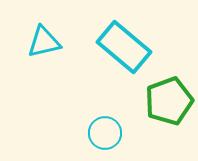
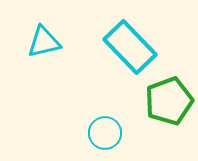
cyan rectangle: moved 6 px right; rotated 6 degrees clockwise
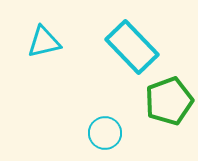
cyan rectangle: moved 2 px right
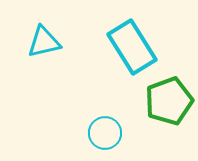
cyan rectangle: rotated 12 degrees clockwise
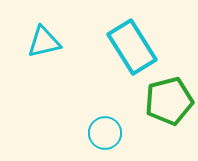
green pentagon: rotated 6 degrees clockwise
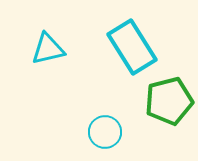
cyan triangle: moved 4 px right, 7 px down
cyan circle: moved 1 px up
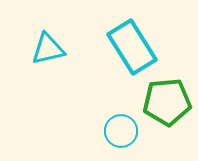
green pentagon: moved 2 px left, 1 px down; rotated 9 degrees clockwise
cyan circle: moved 16 px right, 1 px up
